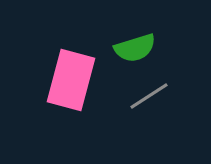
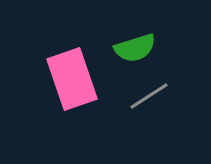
pink rectangle: moved 1 px right, 1 px up; rotated 34 degrees counterclockwise
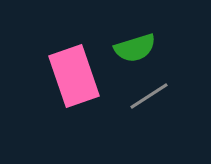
pink rectangle: moved 2 px right, 3 px up
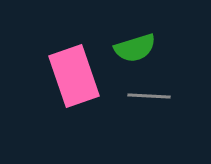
gray line: rotated 36 degrees clockwise
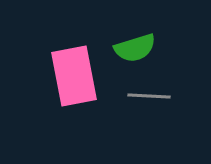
pink rectangle: rotated 8 degrees clockwise
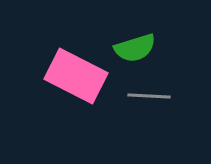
pink rectangle: moved 2 px right; rotated 52 degrees counterclockwise
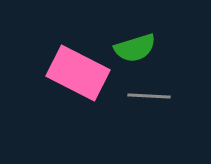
pink rectangle: moved 2 px right, 3 px up
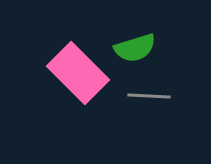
pink rectangle: rotated 18 degrees clockwise
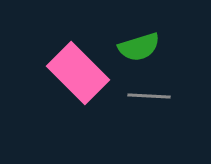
green semicircle: moved 4 px right, 1 px up
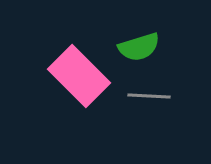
pink rectangle: moved 1 px right, 3 px down
